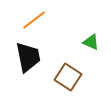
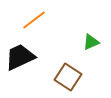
green triangle: rotated 48 degrees counterclockwise
black trapezoid: moved 8 px left; rotated 104 degrees counterclockwise
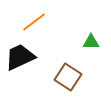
orange line: moved 2 px down
green triangle: rotated 24 degrees clockwise
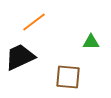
brown square: rotated 28 degrees counterclockwise
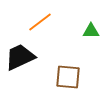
orange line: moved 6 px right
green triangle: moved 11 px up
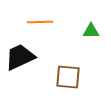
orange line: rotated 35 degrees clockwise
